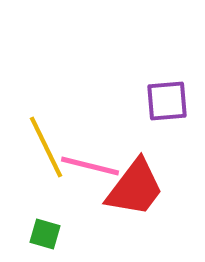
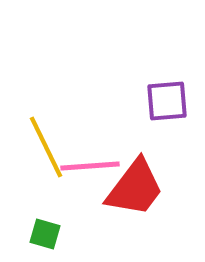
pink line: rotated 18 degrees counterclockwise
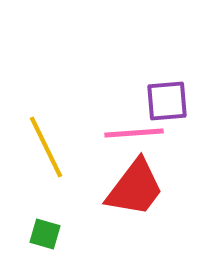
pink line: moved 44 px right, 33 px up
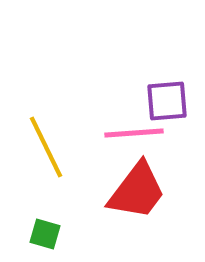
red trapezoid: moved 2 px right, 3 px down
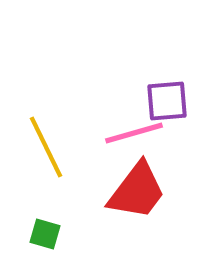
pink line: rotated 12 degrees counterclockwise
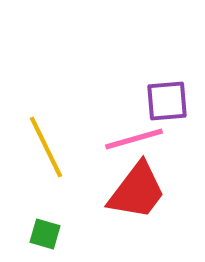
pink line: moved 6 px down
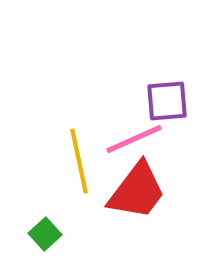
pink line: rotated 8 degrees counterclockwise
yellow line: moved 33 px right, 14 px down; rotated 14 degrees clockwise
green square: rotated 32 degrees clockwise
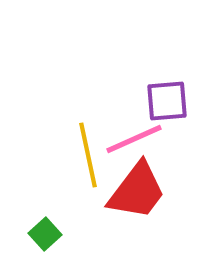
yellow line: moved 9 px right, 6 px up
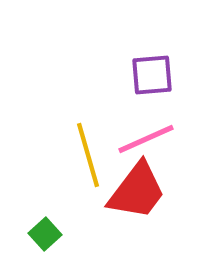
purple square: moved 15 px left, 26 px up
pink line: moved 12 px right
yellow line: rotated 4 degrees counterclockwise
